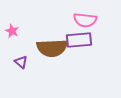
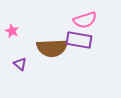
pink semicircle: rotated 25 degrees counterclockwise
purple rectangle: rotated 15 degrees clockwise
purple triangle: moved 1 px left, 2 px down
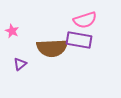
purple triangle: rotated 40 degrees clockwise
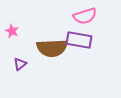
pink semicircle: moved 4 px up
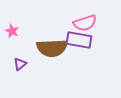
pink semicircle: moved 7 px down
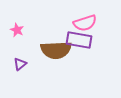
pink star: moved 5 px right, 1 px up
brown semicircle: moved 4 px right, 2 px down
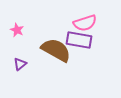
brown semicircle: rotated 148 degrees counterclockwise
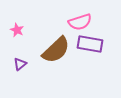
pink semicircle: moved 5 px left, 1 px up
purple rectangle: moved 11 px right, 4 px down
brown semicircle: rotated 108 degrees clockwise
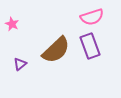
pink semicircle: moved 12 px right, 5 px up
pink star: moved 5 px left, 6 px up
purple rectangle: moved 2 px down; rotated 60 degrees clockwise
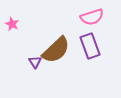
purple triangle: moved 15 px right, 2 px up; rotated 24 degrees counterclockwise
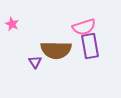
pink semicircle: moved 8 px left, 10 px down
purple rectangle: rotated 10 degrees clockwise
brown semicircle: rotated 44 degrees clockwise
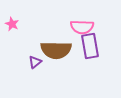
pink semicircle: moved 2 px left; rotated 20 degrees clockwise
purple triangle: rotated 24 degrees clockwise
